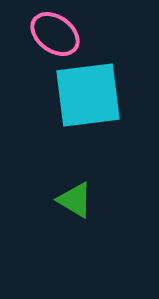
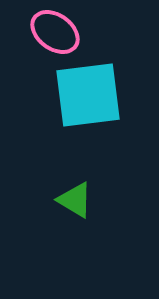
pink ellipse: moved 2 px up
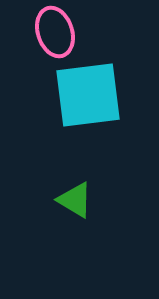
pink ellipse: rotated 36 degrees clockwise
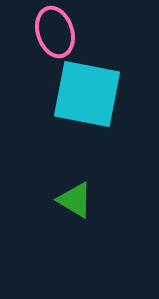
cyan square: moved 1 px left, 1 px up; rotated 18 degrees clockwise
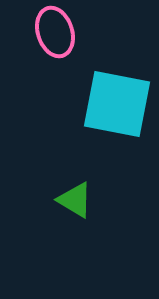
cyan square: moved 30 px right, 10 px down
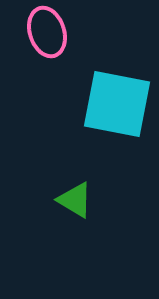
pink ellipse: moved 8 px left
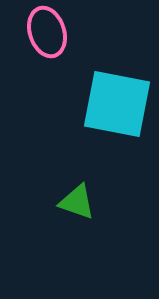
green triangle: moved 2 px right, 2 px down; rotated 12 degrees counterclockwise
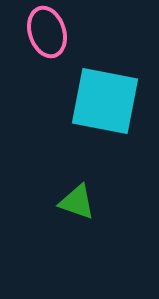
cyan square: moved 12 px left, 3 px up
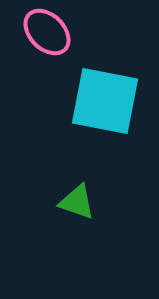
pink ellipse: rotated 27 degrees counterclockwise
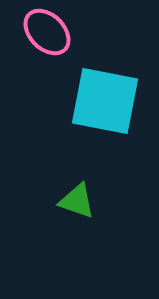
green triangle: moved 1 px up
